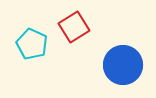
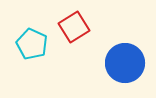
blue circle: moved 2 px right, 2 px up
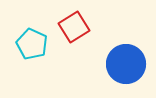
blue circle: moved 1 px right, 1 px down
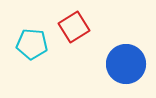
cyan pentagon: rotated 20 degrees counterclockwise
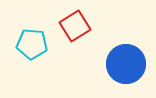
red square: moved 1 px right, 1 px up
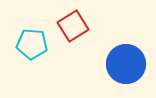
red square: moved 2 px left
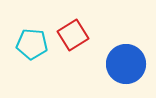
red square: moved 9 px down
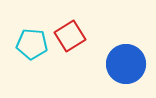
red square: moved 3 px left, 1 px down
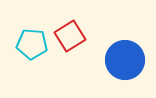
blue circle: moved 1 px left, 4 px up
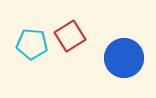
blue circle: moved 1 px left, 2 px up
